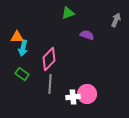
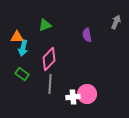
green triangle: moved 23 px left, 12 px down
gray arrow: moved 2 px down
purple semicircle: rotated 120 degrees counterclockwise
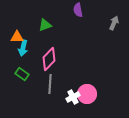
gray arrow: moved 2 px left, 1 px down
purple semicircle: moved 9 px left, 25 px up
white cross: rotated 24 degrees counterclockwise
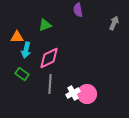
cyan arrow: moved 3 px right, 2 px down
pink diamond: moved 1 px up; rotated 20 degrees clockwise
white cross: moved 4 px up
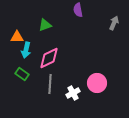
pink circle: moved 10 px right, 11 px up
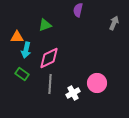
purple semicircle: rotated 24 degrees clockwise
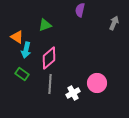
purple semicircle: moved 2 px right
orange triangle: rotated 32 degrees clockwise
pink diamond: rotated 15 degrees counterclockwise
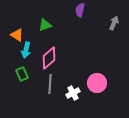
orange triangle: moved 2 px up
green rectangle: rotated 32 degrees clockwise
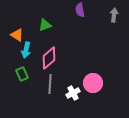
purple semicircle: rotated 24 degrees counterclockwise
gray arrow: moved 8 px up; rotated 16 degrees counterclockwise
pink circle: moved 4 px left
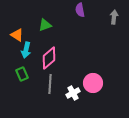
gray arrow: moved 2 px down
